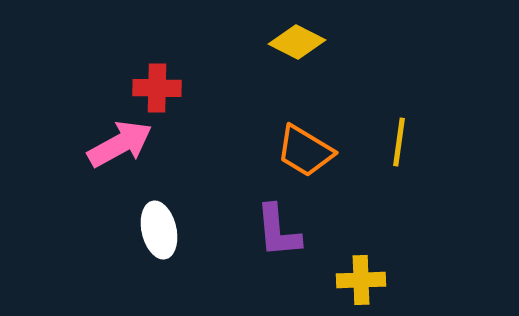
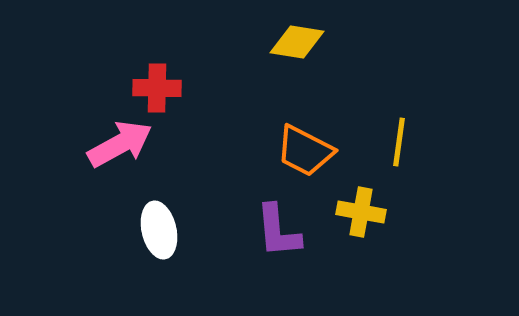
yellow diamond: rotated 18 degrees counterclockwise
orange trapezoid: rotated 4 degrees counterclockwise
yellow cross: moved 68 px up; rotated 12 degrees clockwise
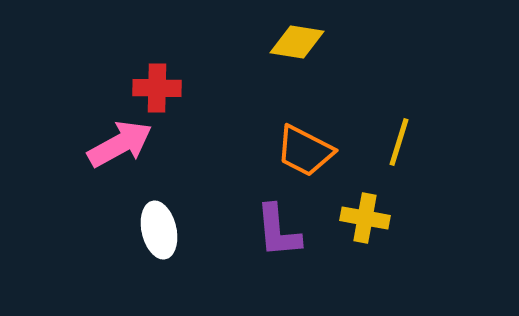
yellow line: rotated 9 degrees clockwise
yellow cross: moved 4 px right, 6 px down
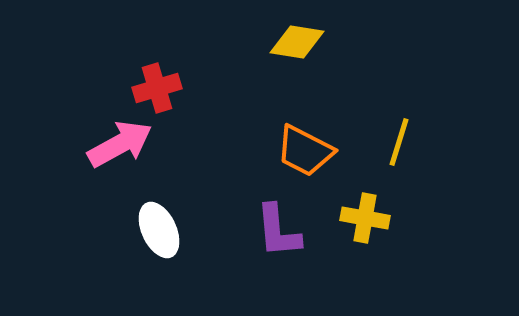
red cross: rotated 18 degrees counterclockwise
white ellipse: rotated 12 degrees counterclockwise
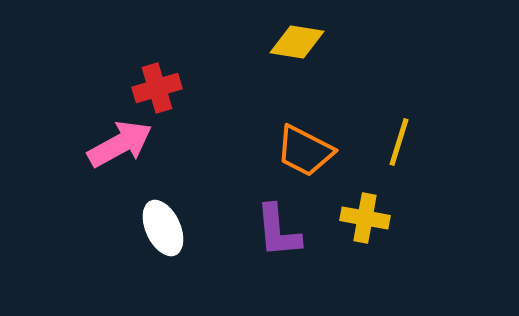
white ellipse: moved 4 px right, 2 px up
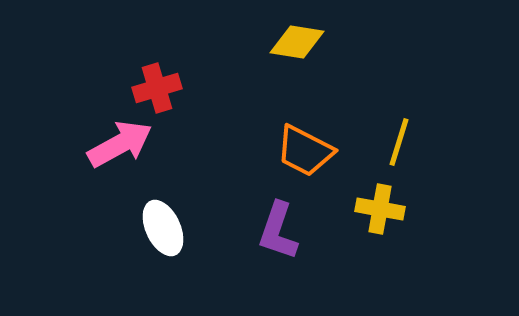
yellow cross: moved 15 px right, 9 px up
purple L-shape: rotated 24 degrees clockwise
